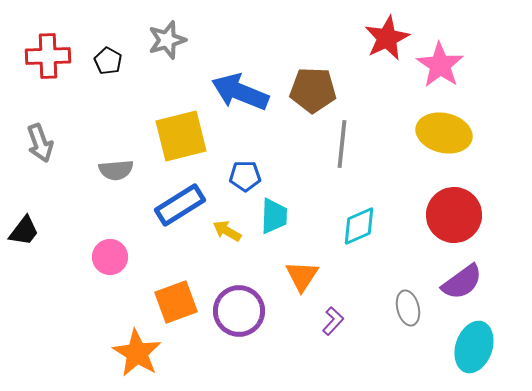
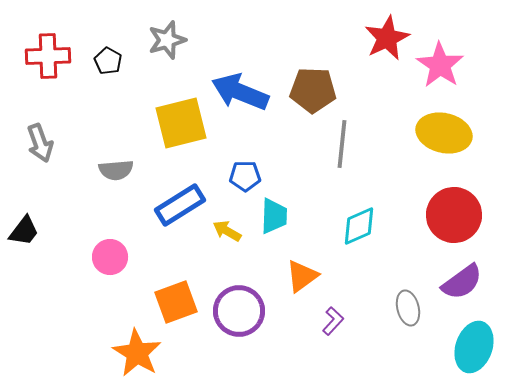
yellow square: moved 13 px up
orange triangle: rotated 21 degrees clockwise
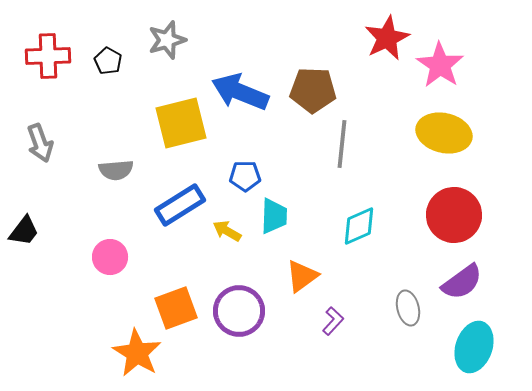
orange square: moved 6 px down
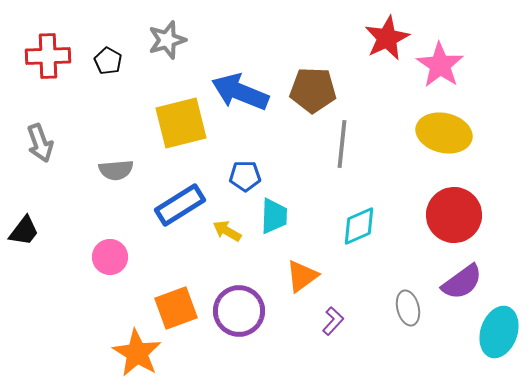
cyan ellipse: moved 25 px right, 15 px up
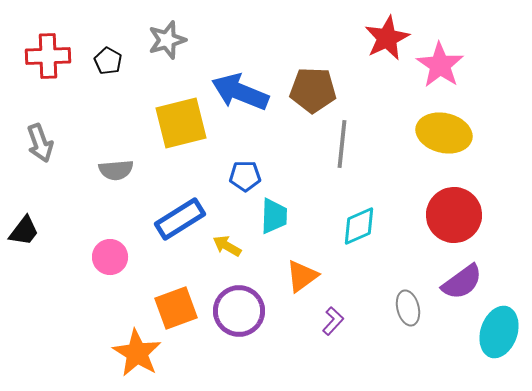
blue rectangle: moved 14 px down
yellow arrow: moved 15 px down
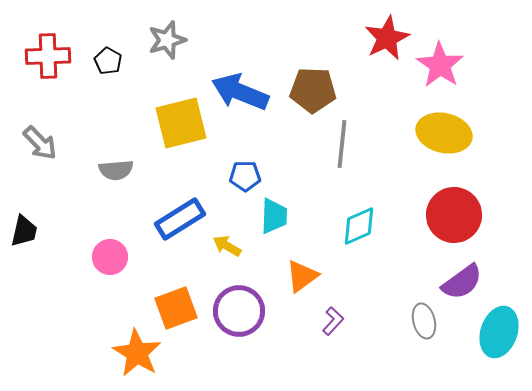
gray arrow: rotated 24 degrees counterclockwise
black trapezoid: rotated 24 degrees counterclockwise
gray ellipse: moved 16 px right, 13 px down
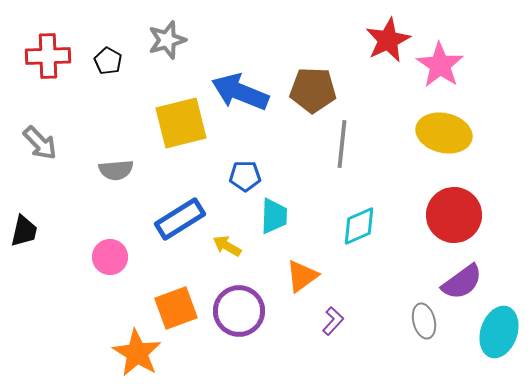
red star: moved 1 px right, 2 px down
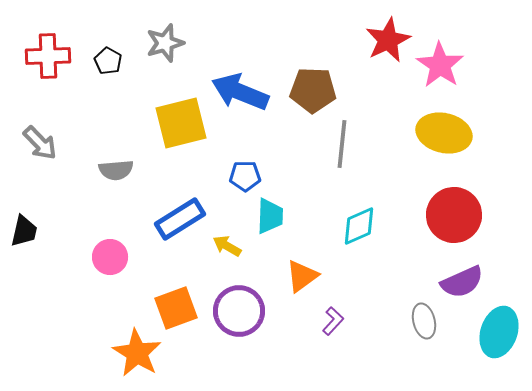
gray star: moved 2 px left, 3 px down
cyan trapezoid: moved 4 px left
purple semicircle: rotated 12 degrees clockwise
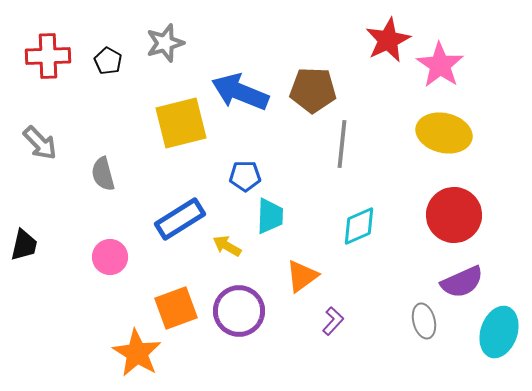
gray semicircle: moved 13 px left, 4 px down; rotated 80 degrees clockwise
black trapezoid: moved 14 px down
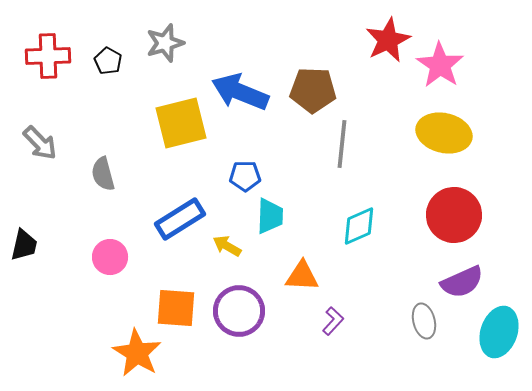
orange triangle: rotated 39 degrees clockwise
orange square: rotated 24 degrees clockwise
